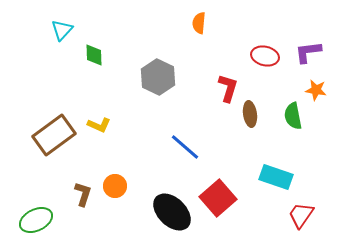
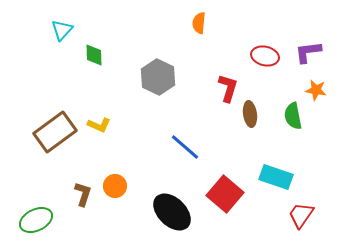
brown rectangle: moved 1 px right, 3 px up
red square: moved 7 px right, 4 px up; rotated 9 degrees counterclockwise
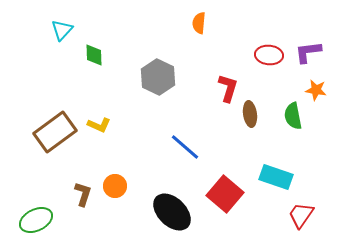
red ellipse: moved 4 px right, 1 px up; rotated 8 degrees counterclockwise
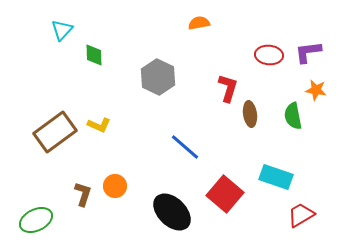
orange semicircle: rotated 75 degrees clockwise
red trapezoid: rotated 24 degrees clockwise
